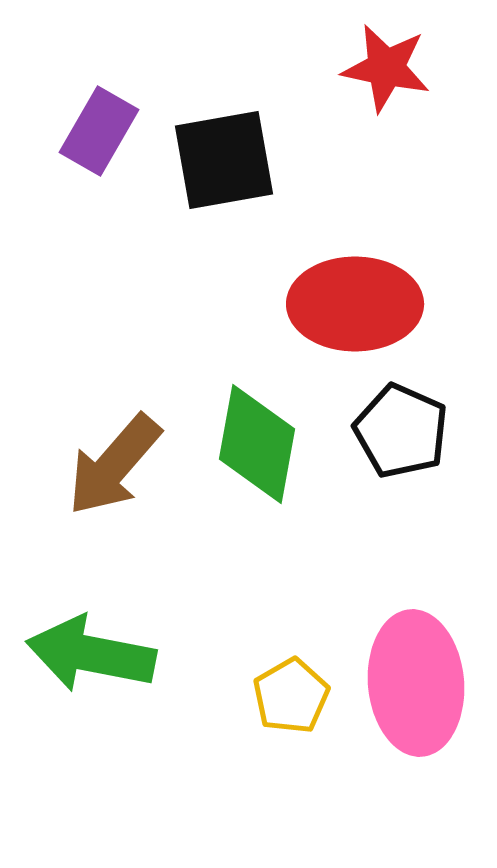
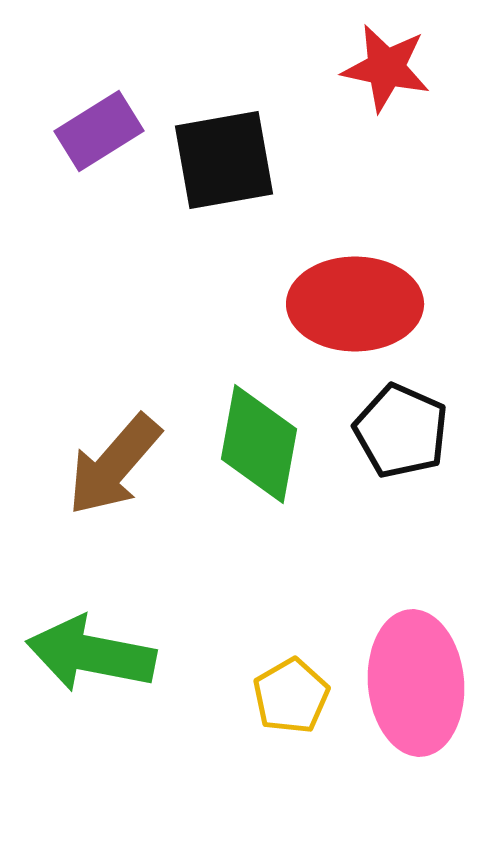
purple rectangle: rotated 28 degrees clockwise
green diamond: moved 2 px right
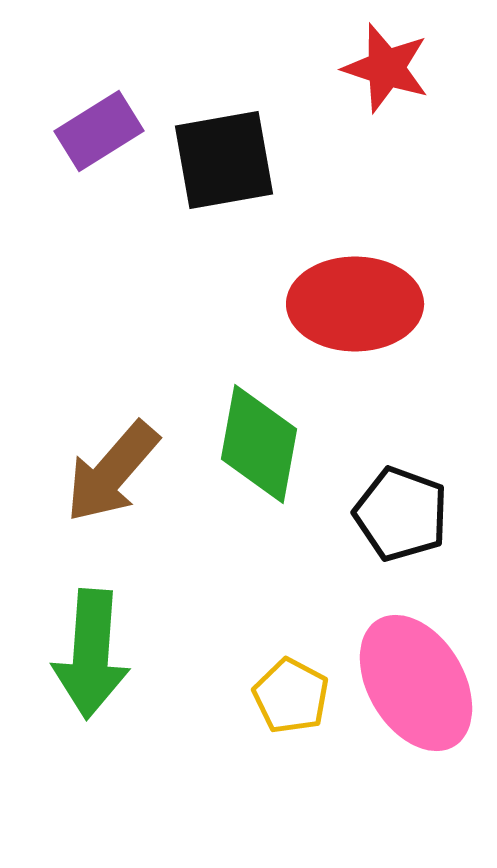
red star: rotated 6 degrees clockwise
black pentagon: moved 83 px down; rotated 4 degrees counterclockwise
brown arrow: moved 2 px left, 7 px down
green arrow: rotated 97 degrees counterclockwise
pink ellipse: rotated 26 degrees counterclockwise
yellow pentagon: rotated 14 degrees counterclockwise
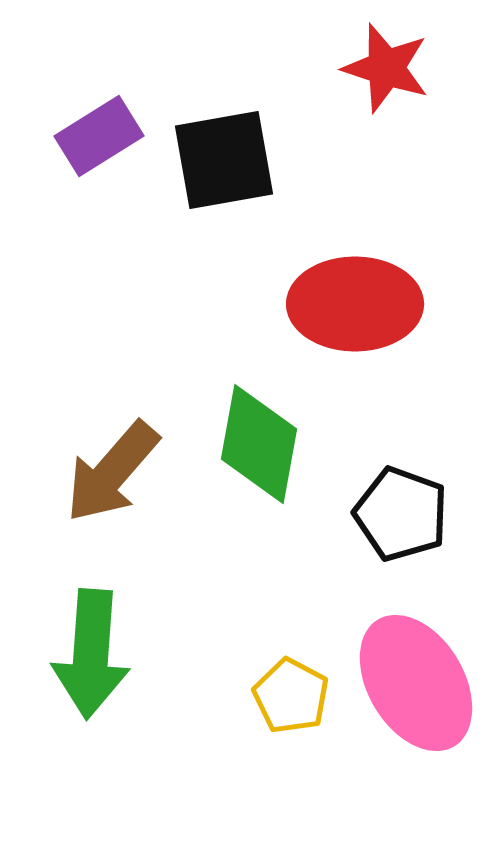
purple rectangle: moved 5 px down
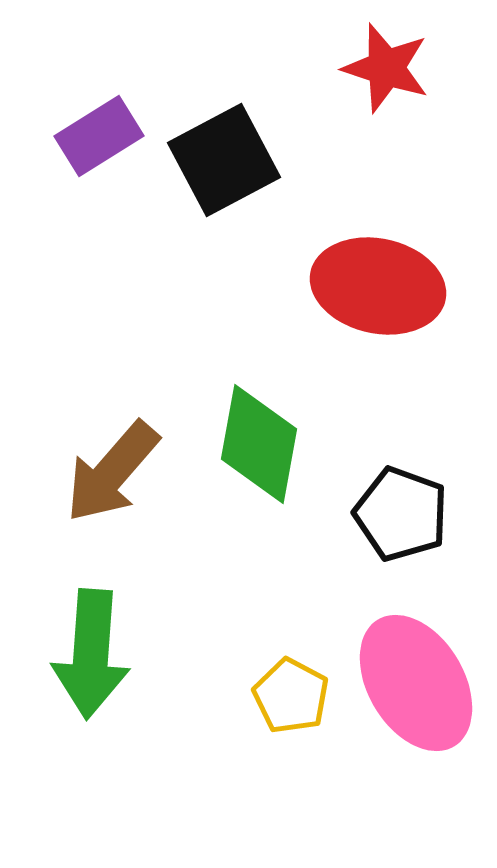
black square: rotated 18 degrees counterclockwise
red ellipse: moved 23 px right, 18 px up; rotated 12 degrees clockwise
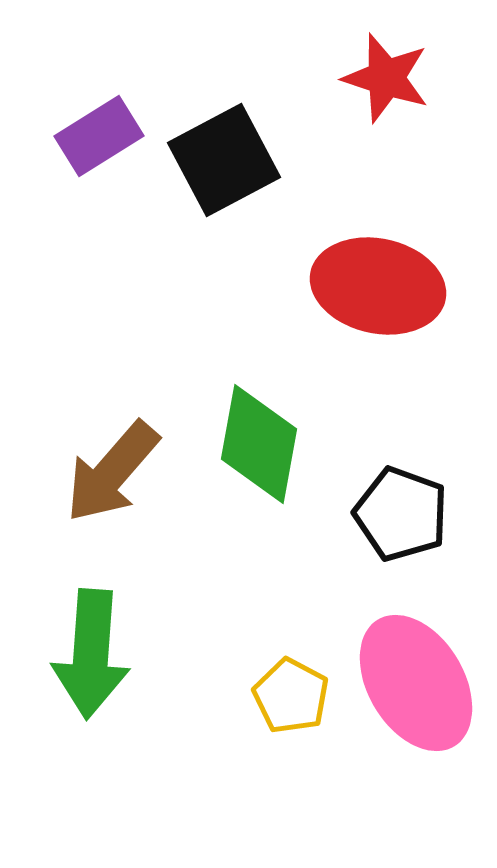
red star: moved 10 px down
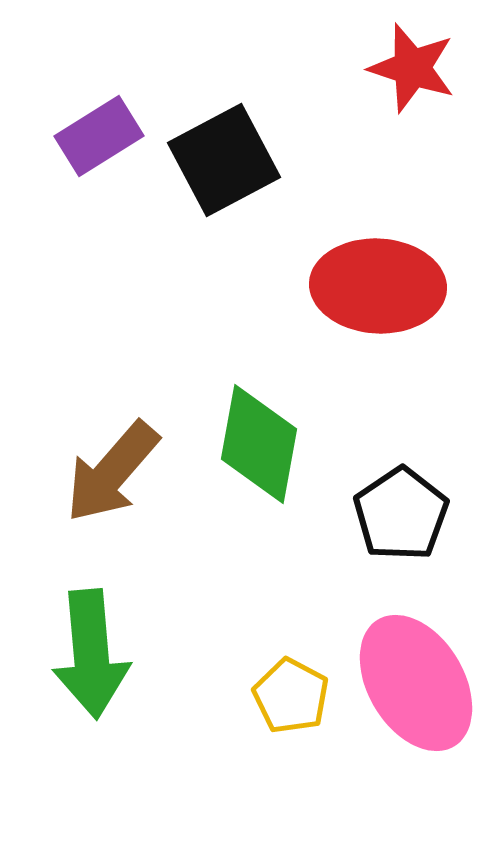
red star: moved 26 px right, 10 px up
red ellipse: rotated 9 degrees counterclockwise
black pentagon: rotated 18 degrees clockwise
green arrow: rotated 9 degrees counterclockwise
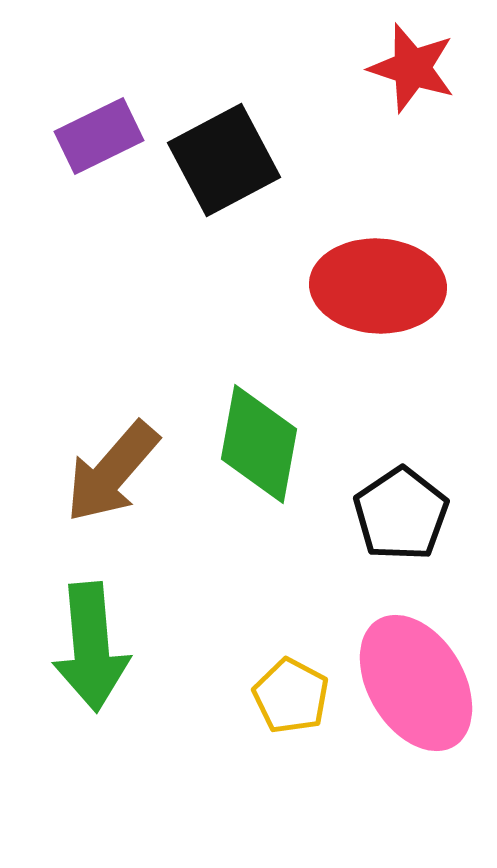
purple rectangle: rotated 6 degrees clockwise
green arrow: moved 7 px up
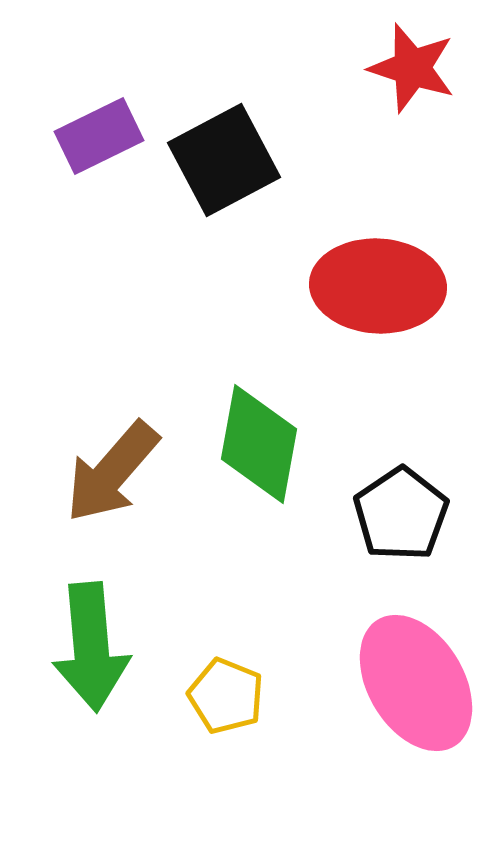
yellow pentagon: moved 65 px left; rotated 6 degrees counterclockwise
